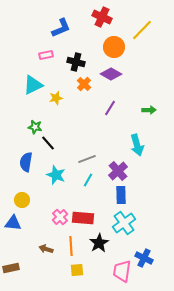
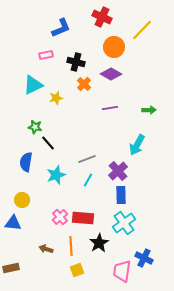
purple line: rotated 49 degrees clockwise
cyan arrow: rotated 45 degrees clockwise
cyan star: rotated 30 degrees clockwise
yellow square: rotated 16 degrees counterclockwise
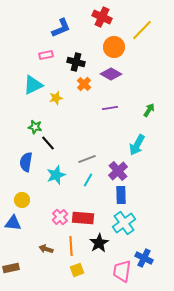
green arrow: rotated 56 degrees counterclockwise
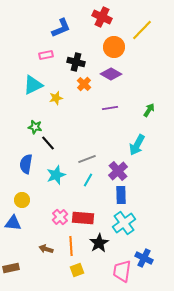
blue semicircle: moved 2 px down
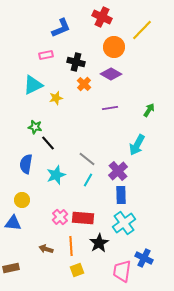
gray line: rotated 60 degrees clockwise
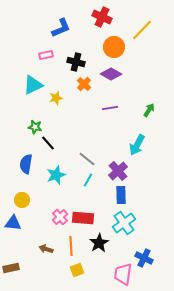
pink trapezoid: moved 1 px right, 3 px down
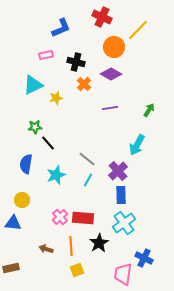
yellow line: moved 4 px left
green star: rotated 16 degrees counterclockwise
